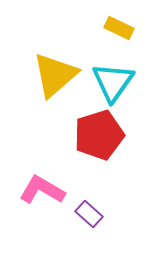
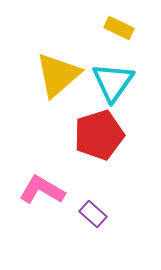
yellow triangle: moved 3 px right
purple rectangle: moved 4 px right
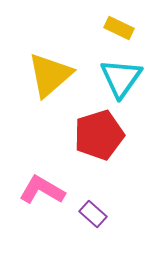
yellow triangle: moved 8 px left
cyan triangle: moved 8 px right, 4 px up
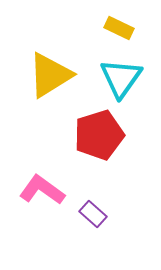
yellow triangle: rotated 9 degrees clockwise
pink L-shape: rotated 6 degrees clockwise
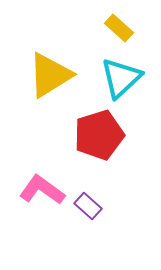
yellow rectangle: rotated 16 degrees clockwise
cyan triangle: rotated 12 degrees clockwise
purple rectangle: moved 5 px left, 8 px up
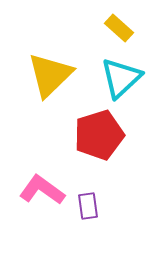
yellow triangle: rotated 12 degrees counterclockwise
purple rectangle: rotated 40 degrees clockwise
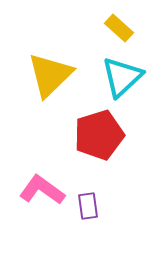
cyan triangle: moved 1 px right, 1 px up
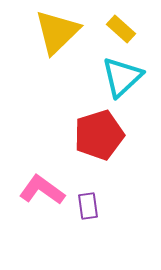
yellow rectangle: moved 2 px right, 1 px down
yellow triangle: moved 7 px right, 43 px up
